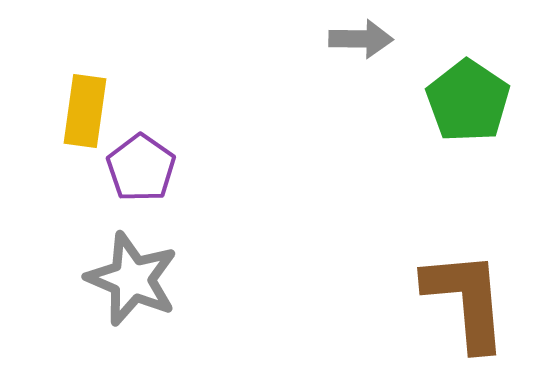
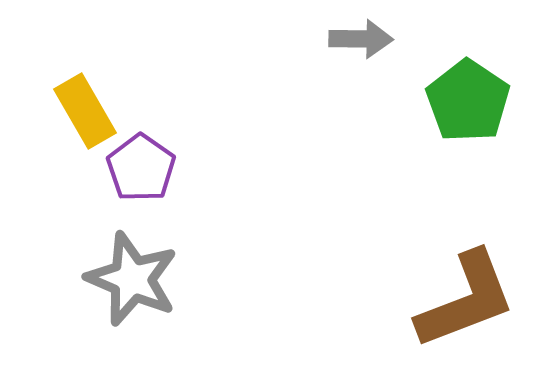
yellow rectangle: rotated 38 degrees counterclockwise
brown L-shape: rotated 74 degrees clockwise
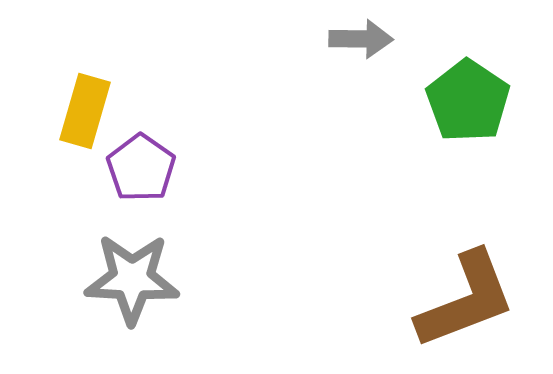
yellow rectangle: rotated 46 degrees clockwise
gray star: rotated 20 degrees counterclockwise
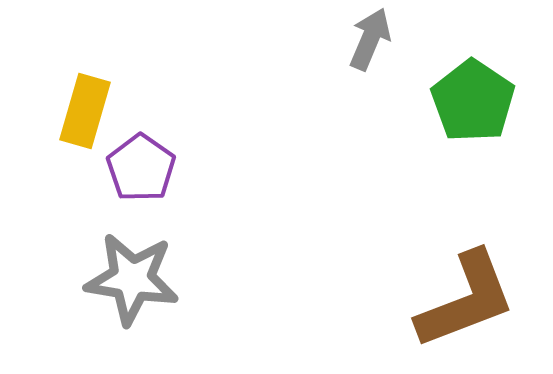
gray arrow: moved 9 px right; rotated 68 degrees counterclockwise
green pentagon: moved 5 px right
gray star: rotated 6 degrees clockwise
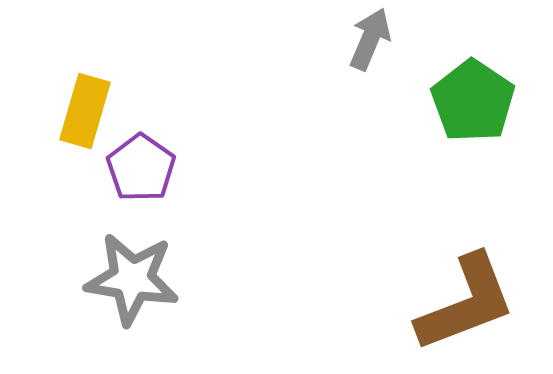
brown L-shape: moved 3 px down
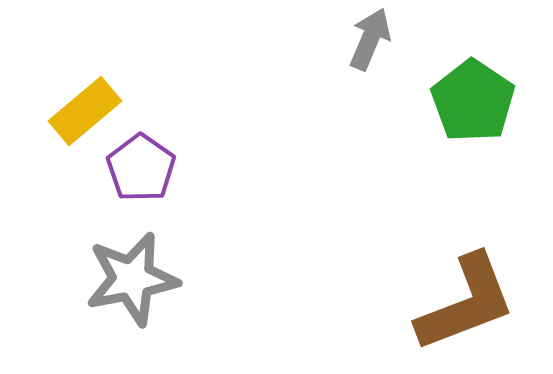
yellow rectangle: rotated 34 degrees clockwise
gray star: rotated 20 degrees counterclockwise
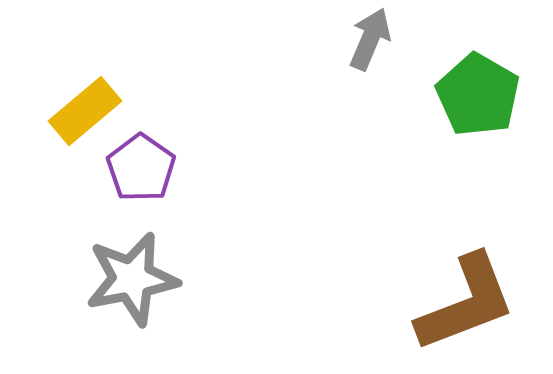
green pentagon: moved 5 px right, 6 px up; rotated 4 degrees counterclockwise
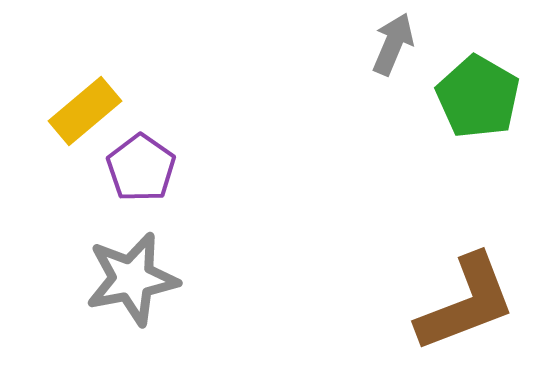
gray arrow: moved 23 px right, 5 px down
green pentagon: moved 2 px down
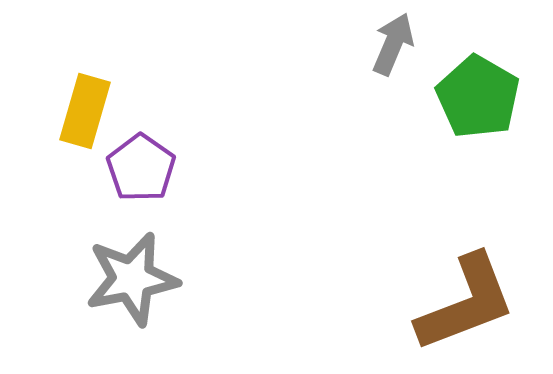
yellow rectangle: rotated 34 degrees counterclockwise
